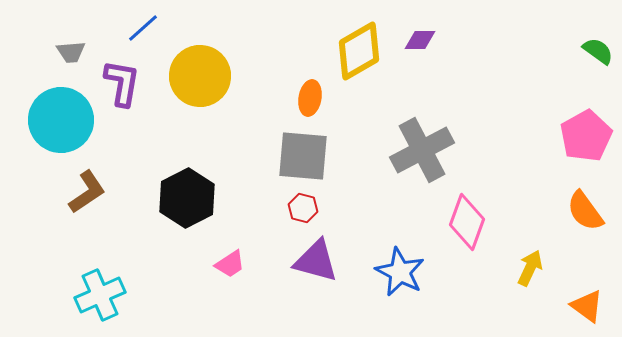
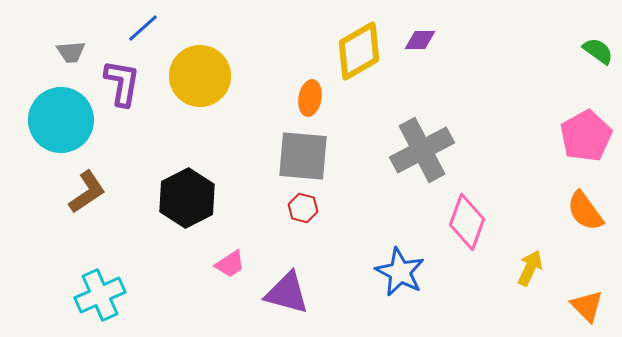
purple triangle: moved 29 px left, 32 px down
orange triangle: rotated 9 degrees clockwise
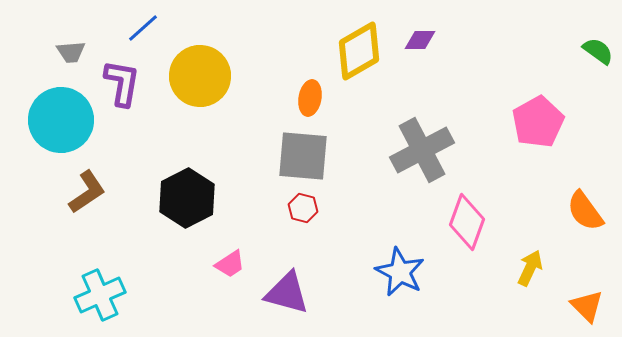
pink pentagon: moved 48 px left, 14 px up
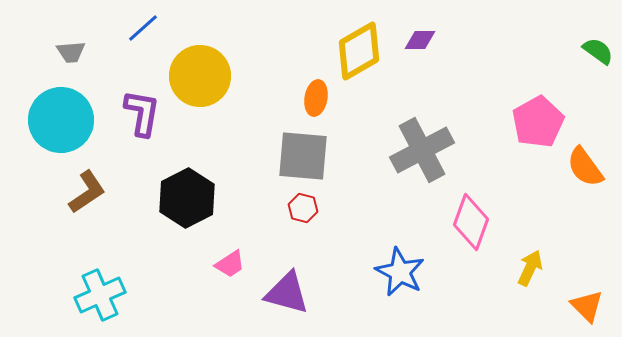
purple L-shape: moved 20 px right, 30 px down
orange ellipse: moved 6 px right
orange semicircle: moved 44 px up
pink diamond: moved 4 px right
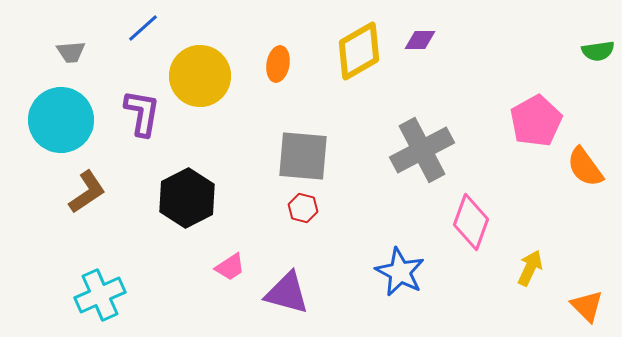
green semicircle: rotated 136 degrees clockwise
orange ellipse: moved 38 px left, 34 px up
pink pentagon: moved 2 px left, 1 px up
pink trapezoid: moved 3 px down
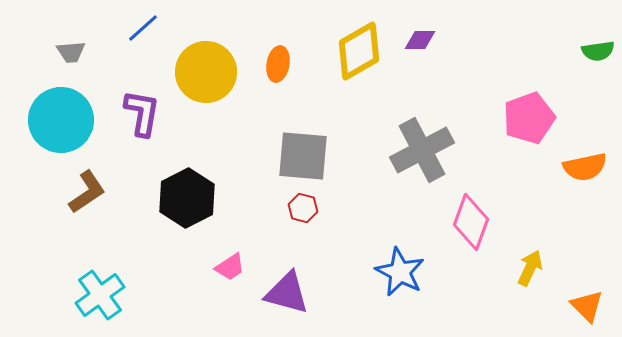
yellow circle: moved 6 px right, 4 px up
pink pentagon: moved 7 px left, 3 px up; rotated 9 degrees clockwise
orange semicircle: rotated 66 degrees counterclockwise
cyan cross: rotated 12 degrees counterclockwise
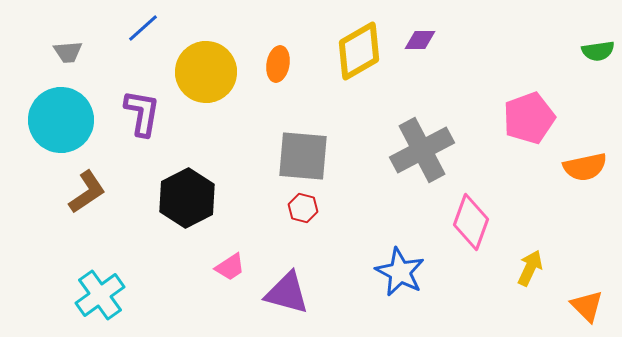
gray trapezoid: moved 3 px left
